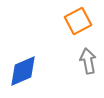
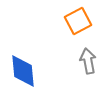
blue diamond: rotated 72 degrees counterclockwise
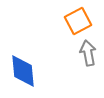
gray arrow: moved 8 px up
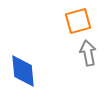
orange square: rotated 12 degrees clockwise
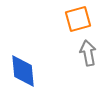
orange square: moved 2 px up
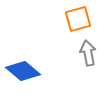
blue diamond: rotated 44 degrees counterclockwise
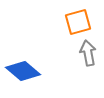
orange square: moved 3 px down
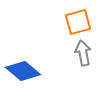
gray arrow: moved 5 px left
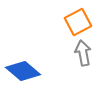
orange square: rotated 12 degrees counterclockwise
